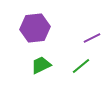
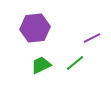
green line: moved 6 px left, 3 px up
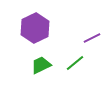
purple hexagon: rotated 20 degrees counterclockwise
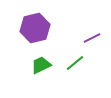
purple hexagon: rotated 12 degrees clockwise
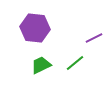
purple hexagon: rotated 20 degrees clockwise
purple line: moved 2 px right
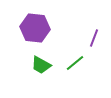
purple line: rotated 42 degrees counterclockwise
green trapezoid: rotated 125 degrees counterclockwise
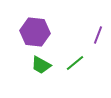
purple hexagon: moved 4 px down
purple line: moved 4 px right, 3 px up
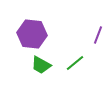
purple hexagon: moved 3 px left, 2 px down
